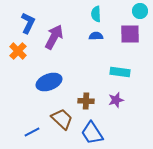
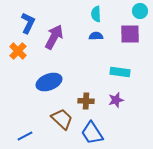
blue line: moved 7 px left, 4 px down
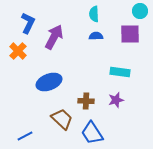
cyan semicircle: moved 2 px left
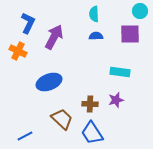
orange cross: rotated 18 degrees counterclockwise
brown cross: moved 4 px right, 3 px down
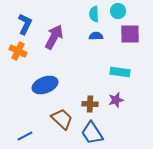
cyan circle: moved 22 px left
blue L-shape: moved 3 px left, 1 px down
blue ellipse: moved 4 px left, 3 px down
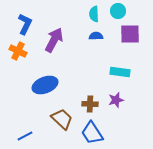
purple arrow: moved 3 px down
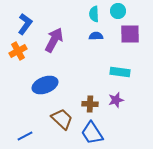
blue L-shape: rotated 10 degrees clockwise
orange cross: rotated 36 degrees clockwise
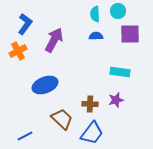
cyan semicircle: moved 1 px right
blue trapezoid: rotated 110 degrees counterclockwise
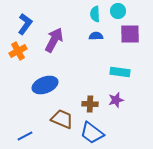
brown trapezoid: rotated 20 degrees counterclockwise
blue trapezoid: rotated 90 degrees clockwise
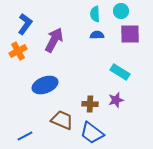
cyan circle: moved 3 px right
blue semicircle: moved 1 px right, 1 px up
cyan rectangle: rotated 24 degrees clockwise
brown trapezoid: moved 1 px down
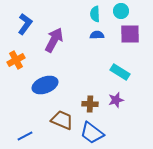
orange cross: moved 2 px left, 9 px down
